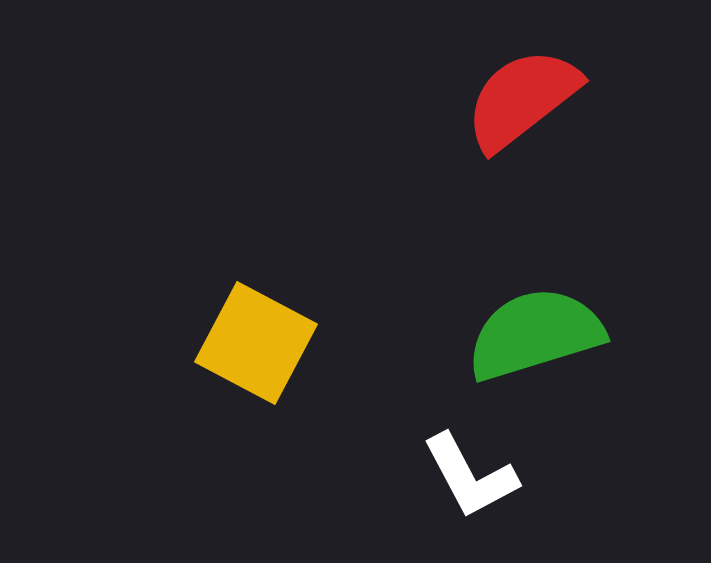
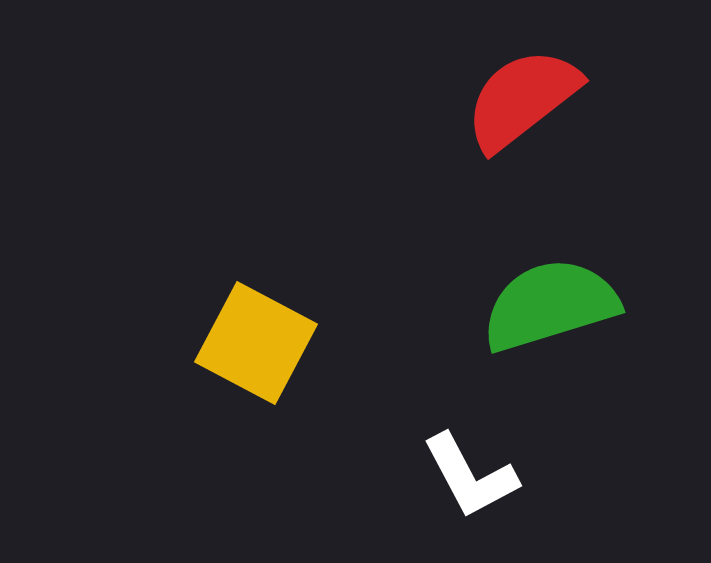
green semicircle: moved 15 px right, 29 px up
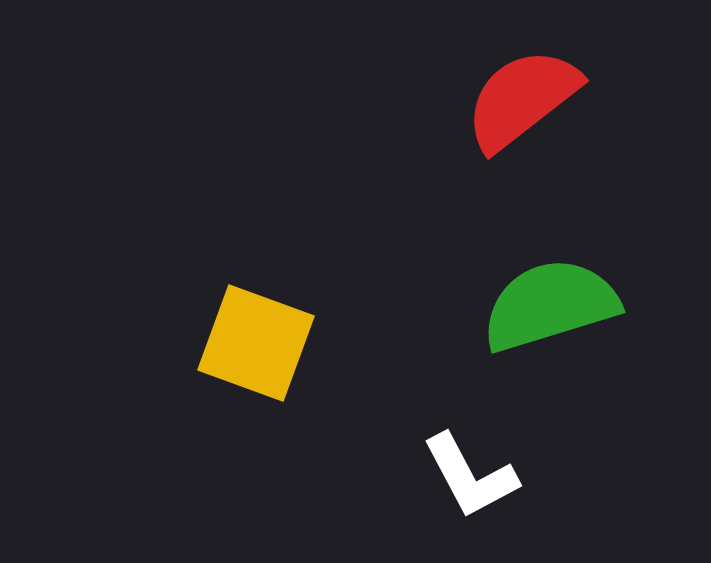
yellow square: rotated 8 degrees counterclockwise
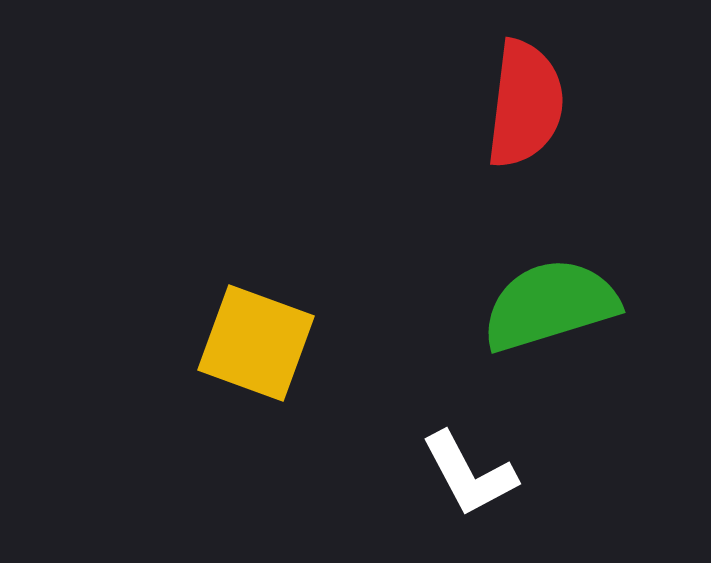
red semicircle: moved 3 px right, 5 px down; rotated 135 degrees clockwise
white L-shape: moved 1 px left, 2 px up
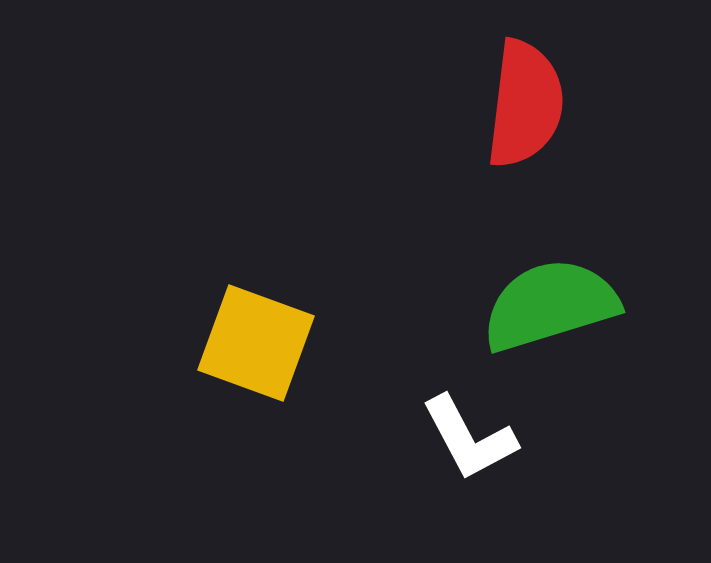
white L-shape: moved 36 px up
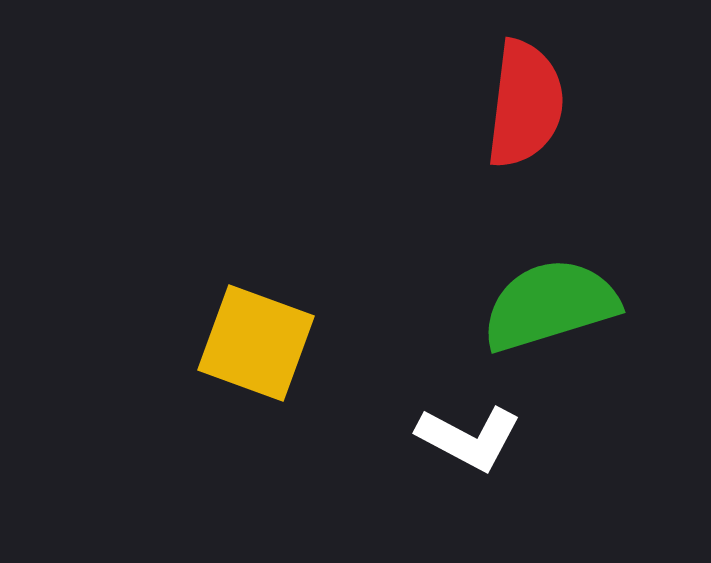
white L-shape: rotated 34 degrees counterclockwise
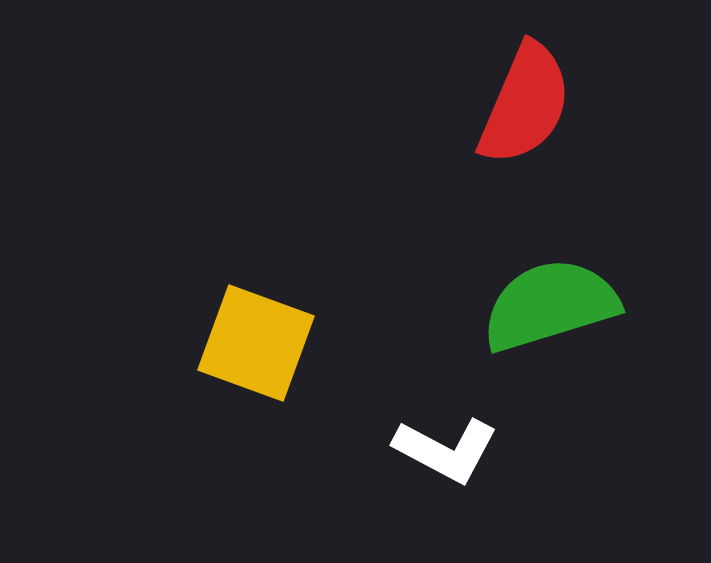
red semicircle: rotated 16 degrees clockwise
white L-shape: moved 23 px left, 12 px down
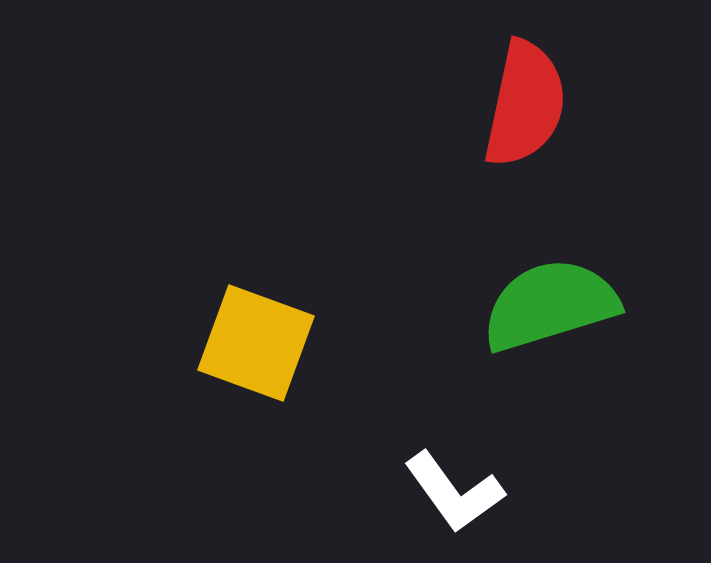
red semicircle: rotated 11 degrees counterclockwise
white L-shape: moved 8 px right, 42 px down; rotated 26 degrees clockwise
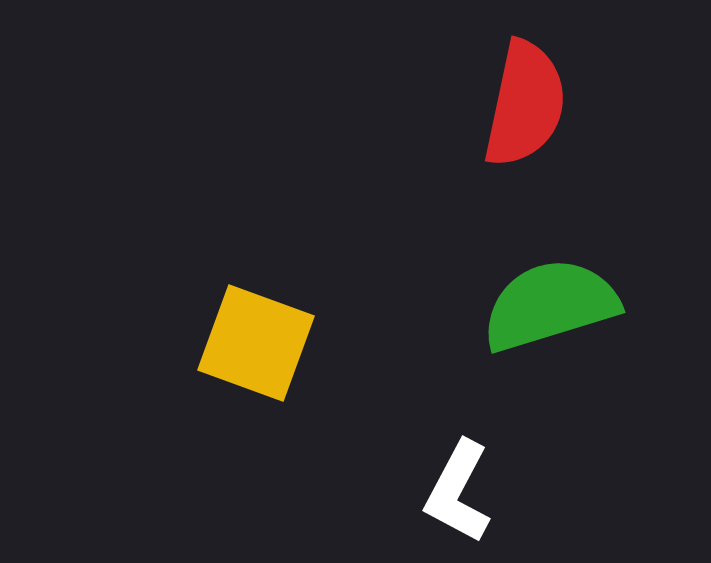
white L-shape: moved 4 px right; rotated 64 degrees clockwise
